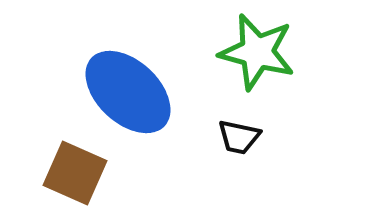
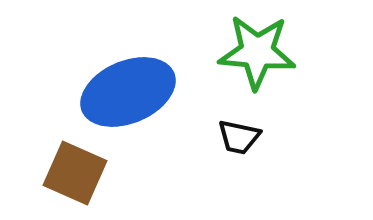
green star: rotated 10 degrees counterclockwise
blue ellipse: rotated 66 degrees counterclockwise
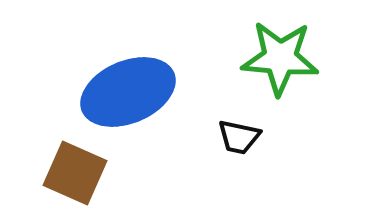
green star: moved 23 px right, 6 px down
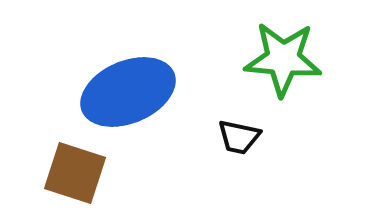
green star: moved 3 px right, 1 px down
brown square: rotated 6 degrees counterclockwise
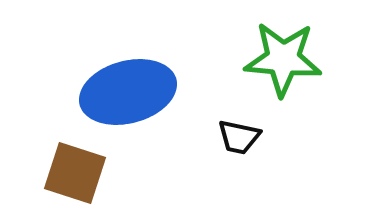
blue ellipse: rotated 8 degrees clockwise
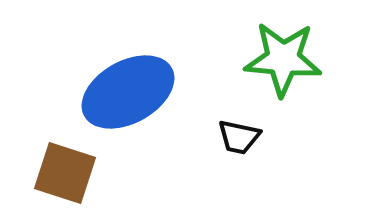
blue ellipse: rotated 14 degrees counterclockwise
brown square: moved 10 px left
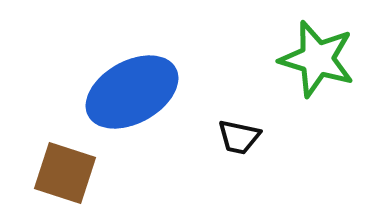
green star: moved 34 px right; rotated 12 degrees clockwise
blue ellipse: moved 4 px right
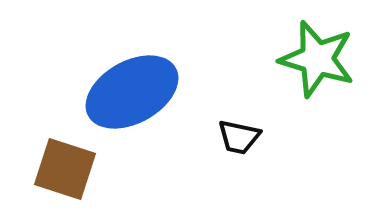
brown square: moved 4 px up
